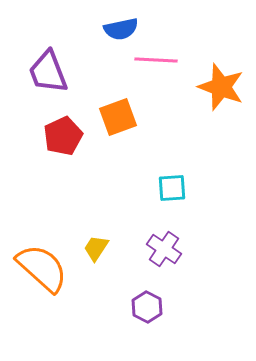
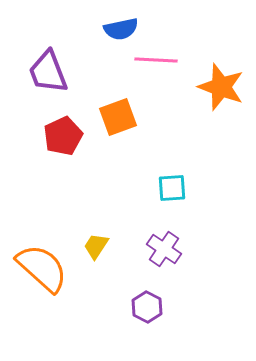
yellow trapezoid: moved 2 px up
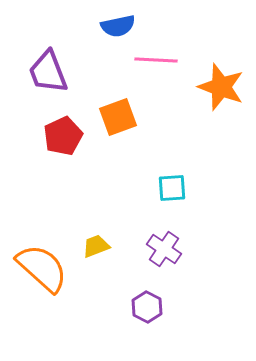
blue semicircle: moved 3 px left, 3 px up
yellow trapezoid: rotated 36 degrees clockwise
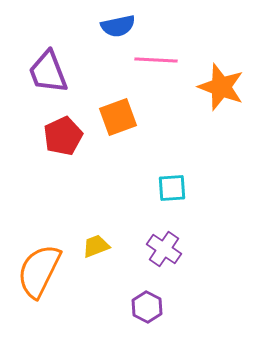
orange semicircle: moved 3 px left, 3 px down; rotated 106 degrees counterclockwise
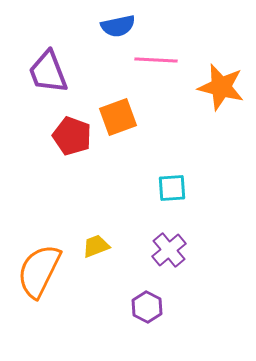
orange star: rotated 6 degrees counterclockwise
red pentagon: moved 9 px right; rotated 27 degrees counterclockwise
purple cross: moved 5 px right, 1 px down; rotated 16 degrees clockwise
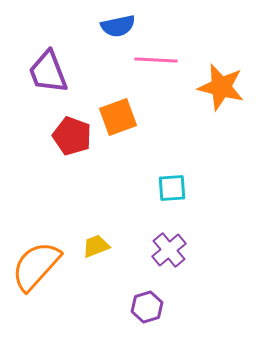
orange semicircle: moved 3 px left, 5 px up; rotated 16 degrees clockwise
purple hexagon: rotated 16 degrees clockwise
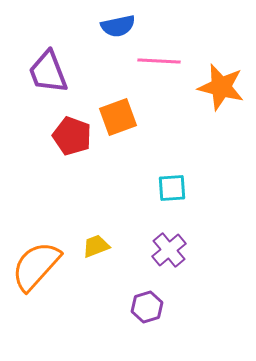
pink line: moved 3 px right, 1 px down
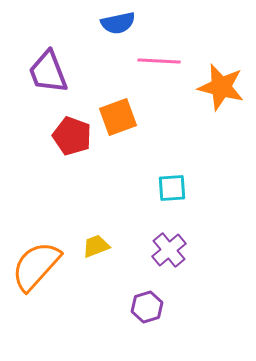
blue semicircle: moved 3 px up
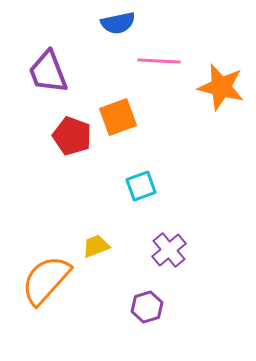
cyan square: moved 31 px left, 2 px up; rotated 16 degrees counterclockwise
orange semicircle: moved 10 px right, 14 px down
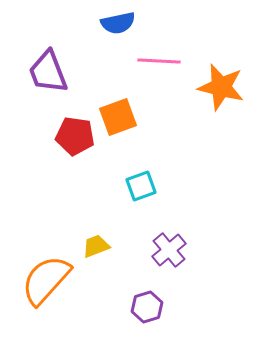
red pentagon: moved 3 px right; rotated 12 degrees counterclockwise
